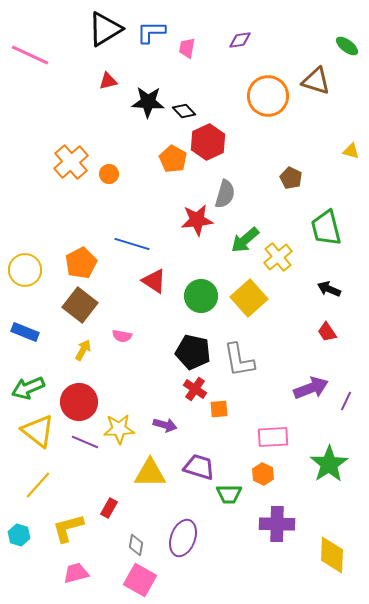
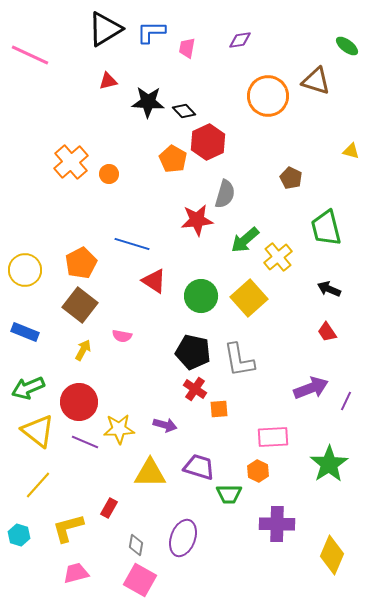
orange hexagon at (263, 474): moved 5 px left, 3 px up
yellow diamond at (332, 555): rotated 21 degrees clockwise
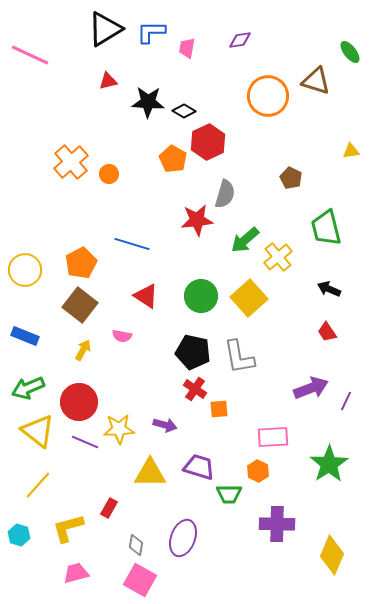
green ellipse at (347, 46): moved 3 px right, 6 px down; rotated 15 degrees clockwise
black diamond at (184, 111): rotated 15 degrees counterclockwise
yellow triangle at (351, 151): rotated 24 degrees counterclockwise
red triangle at (154, 281): moved 8 px left, 15 px down
blue rectangle at (25, 332): moved 4 px down
gray L-shape at (239, 360): moved 3 px up
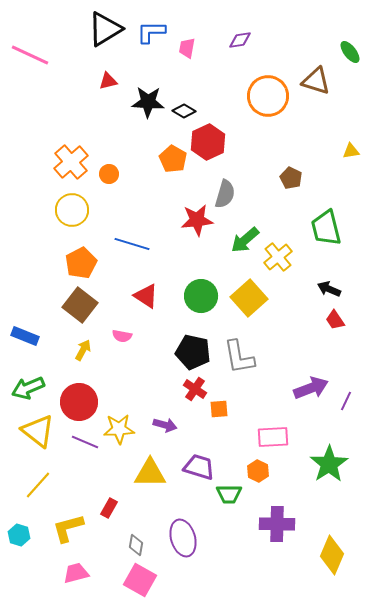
yellow circle at (25, 270): moved 47 px right, 60 px up
red trapezoid at (327, 332): moved 8 px right, 12 px up
purple ellipse at (183, 538): rotated 36 degrees counterclockwise
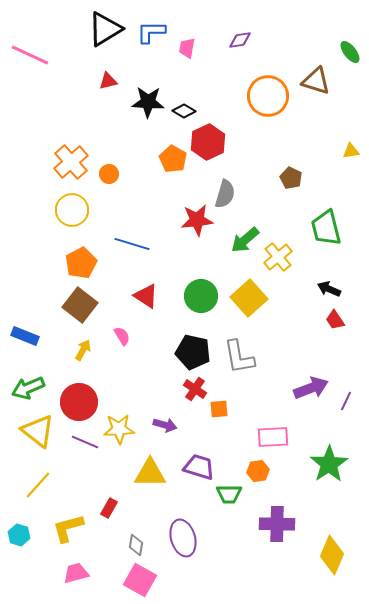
pink semicircle at (122, 336): rotated 132 degrees counterclockwise
orange hexagon at (258, 471): rotated 25 degrees clockwise
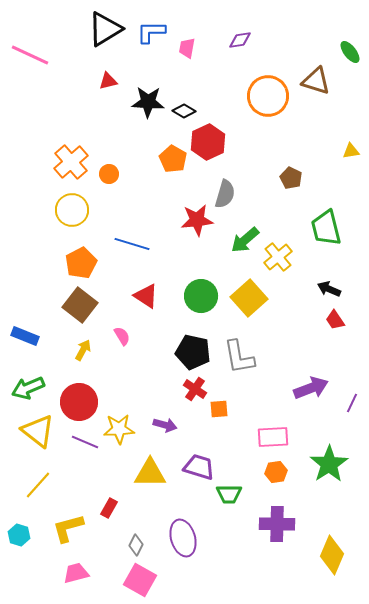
purple line at (346, 401): moved 6 px right, 2 px down
orange hexagon at (258, 471): moved 18 px right, 1 px down
gray diamond at (136, 545): rotated 15 degrees clockwise
